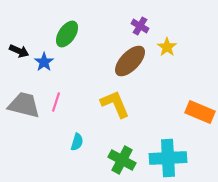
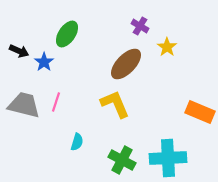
brown ellipse: moved 4 px left, 3 px down
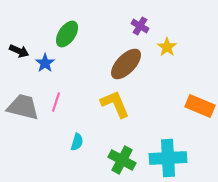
blue star: moved 1 px right, 1 px down
gray trapezoid: moved 1 px left, 2 px down
orange rectangle: moved 6 px up
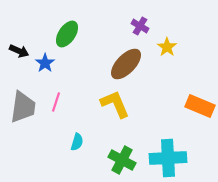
gray trapezoid: rotated 84 degrees clockwise
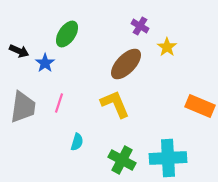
pink line: moved 3 px right, 1 px down
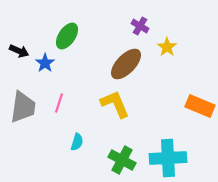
green ellipse: moved 2 px down
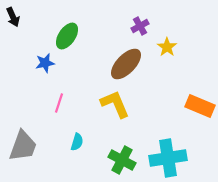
purple cross: rotated 30 degrees clockwise
black arrow: moved 6 px left, 34 px up; rotated 42 degrees clockwise
blue star: rotated 24 degrees clockwise
gray trapezoid: moved 39 px down; rotated 12 degrees clockwise
cyan cross: rotated 6 degrees counterclockwise
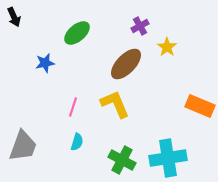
black arrow: moved 1 px right
green ellipse: moved 10 px right, 3 px up; rotated 16 degrees clockwise
pink line: moved 14 px right, 4 px down
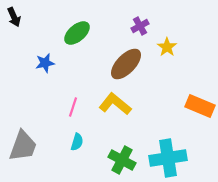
yellow L-shape: rotated 28 degrees counterclockwise
